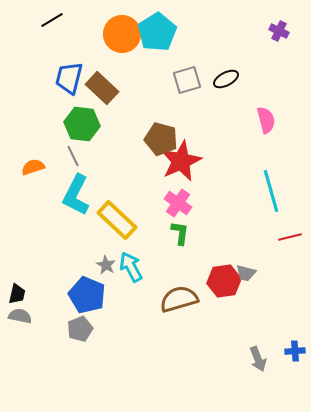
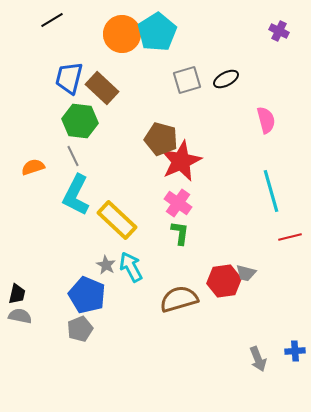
green hexagon: moved 2 px left, 3 px up
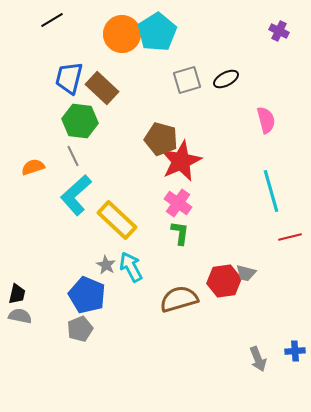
cyan L-shape: rotated 21 degrees clockwise
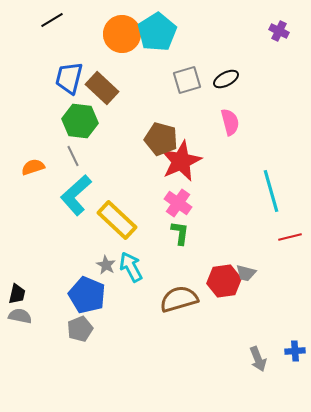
pink semicircle: moved 36 px left, 2 px down
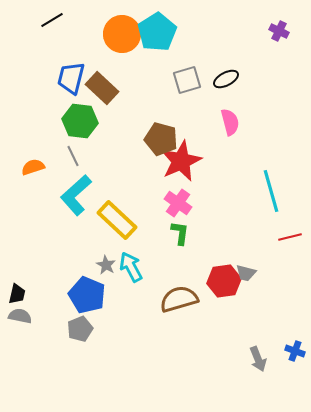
blue trapezoid: moved 2 px right
blue cross: rotated 24 degrees clockwise
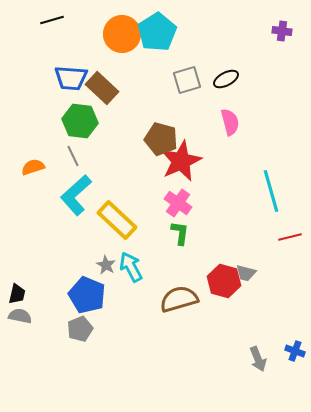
black line: rotated 15 degrees clockwise
purple cross: moved 3 px right; rotated 18 degrees counterclockwise
blue trapezoid: rotated 100 degrees counterclockwise
red hexagon: rotated 24 degrees clockwise
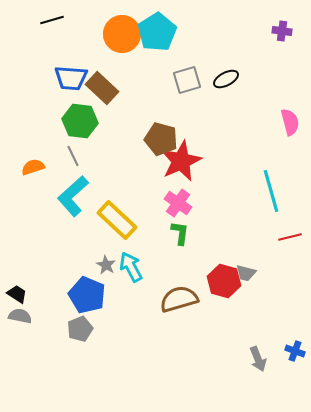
pink semicircle: moved 60 px right
cyan L-shape: moved 3 px left, 1 px down
black trapezoid: rotated 70 degrees counterclockwise
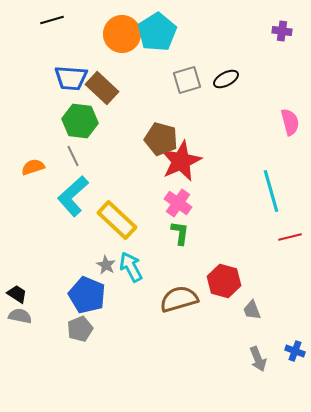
gray trapezoid: moved 6 px right, 37 px down; rotated 55 degrees clockwise
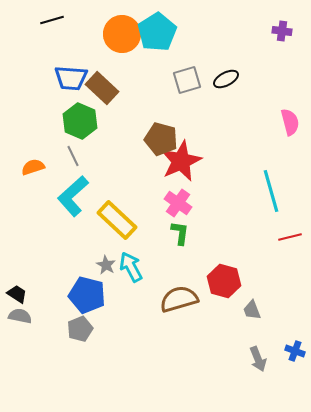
green hexagon: rotated 16 degrees clockwise
blue pentagon: rotated 9 degrees counterclockwise
